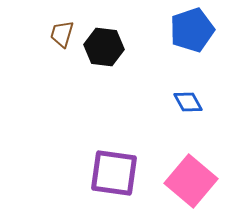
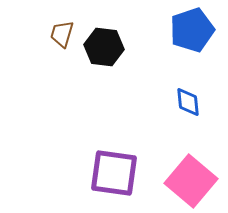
blue diamond: rotated 24 degrees clockwise
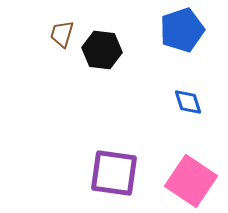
blue pentagon: moved 10 px left
black hexagon: moved 2 px left, 3 px down
blue diamond: rotated 12 degrees counterclockwise
pink square: rotated 6 degrees counterclockwise
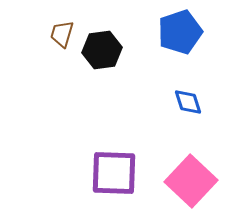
blue pentagon: moved 2 px left, 2 px down
black hexagon: rotated 15 degrees counterclockwise
purple square: rotated 6 degrees counterclockwise
pink square: rotated 9 degrees clockwise
